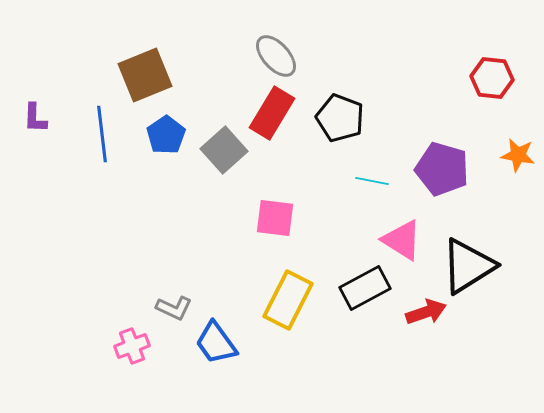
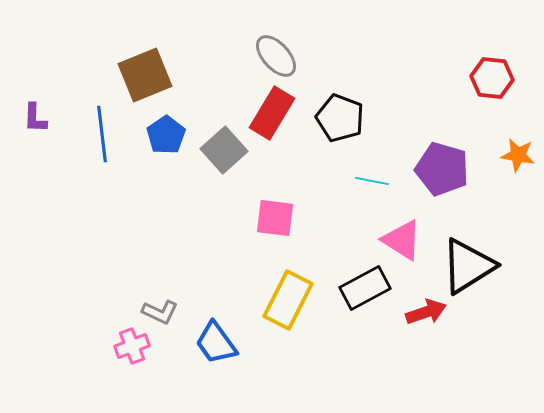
gray L-shape: moved 14 px left, 4 px down
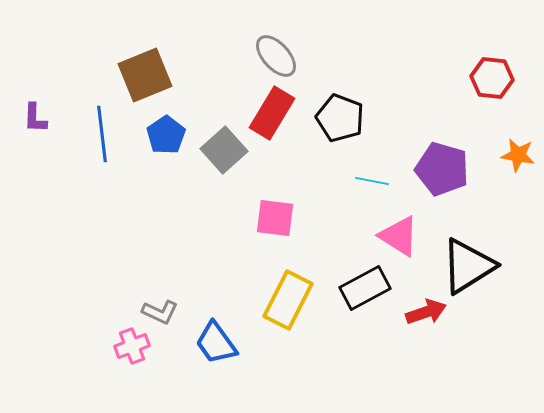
pink triangle: moved 3 px left, 4 px up
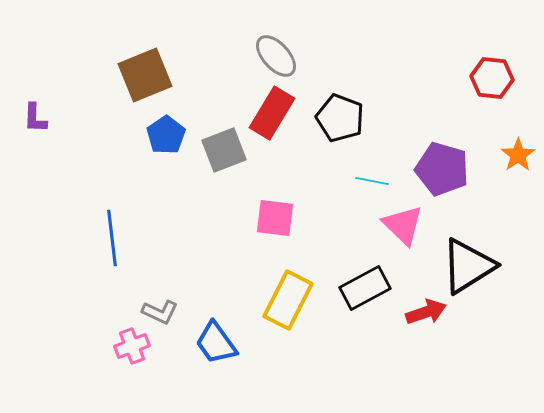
blue line: moved 10 px right, 104 px down
gray square: rotated 21 degrees clockwise
orange star: rotated 28 degrees clockwise
pink triangle: moved 4 px right, 11 px up; rotated 12 degrees clockwise
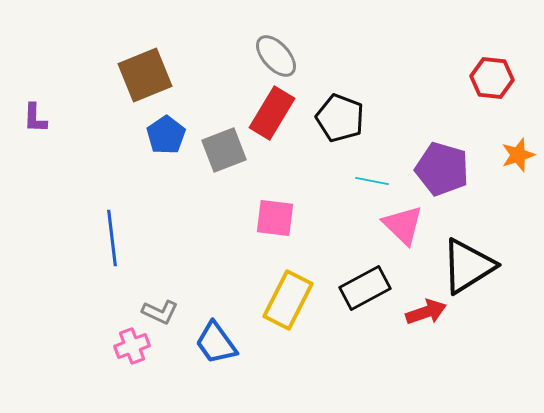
orange star: rotated 16 degrees clockwise
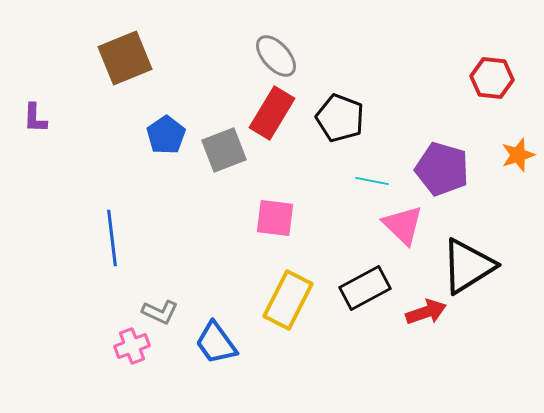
brown square: moved 20 px left, 17 px up
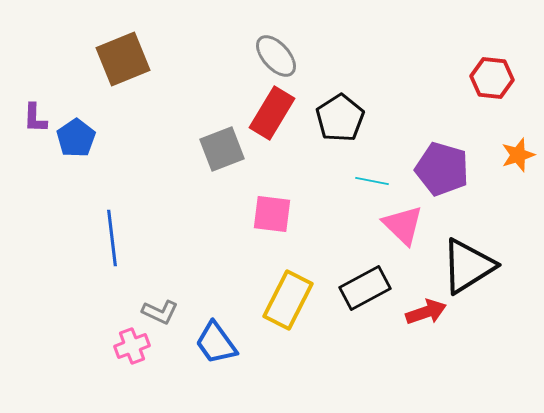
brown square: moved 2 px left, 1 px down
black pentagon: rotated 18 degrees clockwise
blue pentagon: moved 90 px left, 3 px down
gray square: moved 2 px left, 1 px up
pink square: moved 3 px left, 4 px up
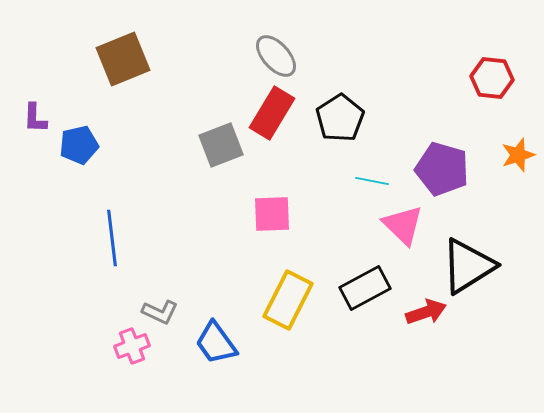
blue pentagon: moved 3 px right, 7 px down; rotated 21 degrees clockwise
gray square: moved 1 px left, 4 px up
pink square: rotated 9 degrees counterclockwise
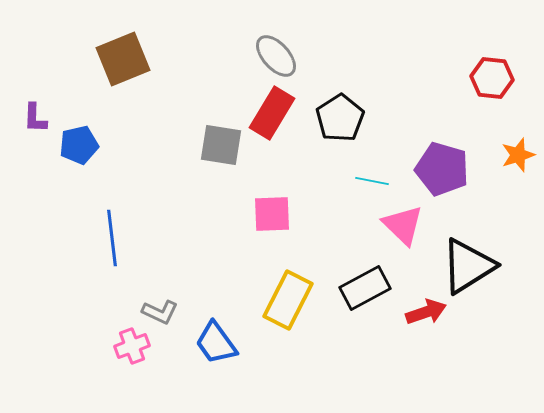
gray square: rotated 30 degrees clockwise
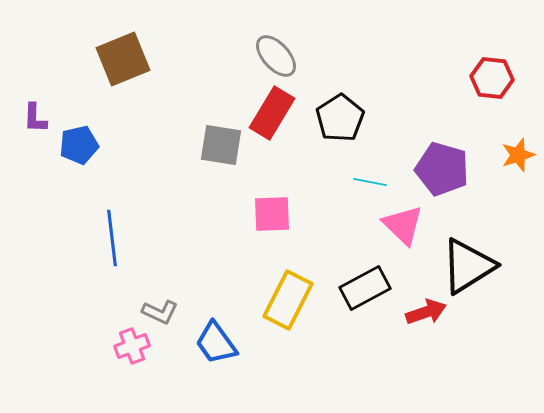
cyan line: moved 2 px left, 1 px down
